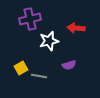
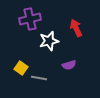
red arrow: rotated 60 degrees clockwise
yellow square: rotated 24 degrees counterclockwise
gray line: moved 2 px down
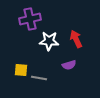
red arrow: moved 11 px down
white star: rotated 18 degrees clockwise
yellow square: moved 2 px down; rotated 32 degrees counterclockwise
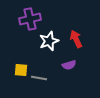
white star: rotated 24 degrees counterclockwise
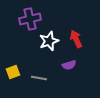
yellow square: moved 8 px left, 2 px down; rotated 24 degrees counterclockwise
